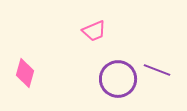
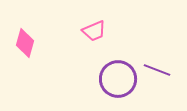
pink diamond: moved 30 px up
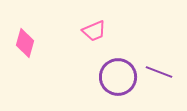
purple line: moved 2 px right, 2 px down
purple circle: moved 2 px up
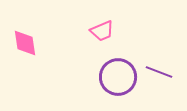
pink trapezoid: moved 8 px right
pink diamond: rotated 24 degrees counterclockwise
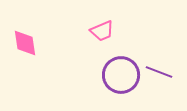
purple circle: moved 3 px right, 2 px up
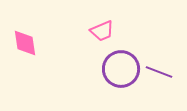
purple circle: moved 6 px up
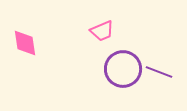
purple circle: moved 2 px right
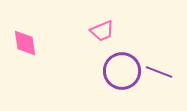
purple circle: moved 1 px left, 2 px down
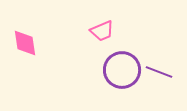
purple circle: moved 1 px up
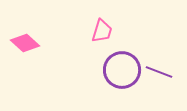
pink trapezoid: rotated 50 degrees counterclockwise
pink diamond: rotated 40 degrees counterclockwise
